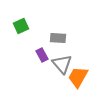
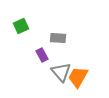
gray triangle: moved 1 px left, 8 px down
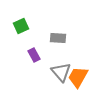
purple rectangle: moved 8 px left
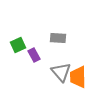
green square: moved 3 px left, 19 px down
orange trapezoid: rotated 30 degrees counterclockwise
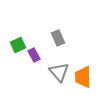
gray rectangle: rotated 63 degrees clockwise
gray triangle: moved 2 px left
orange trapezoid: moved 5 px right
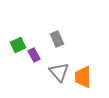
gray rectangle: moved 1 px left, 1 px down
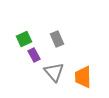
green square: moved 6 px right, 6 px up
gray triangle: moved 5 px left
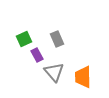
purple rectangle: moved 3 px right
